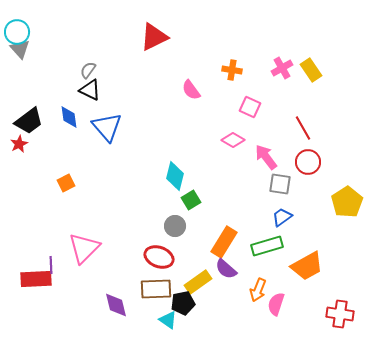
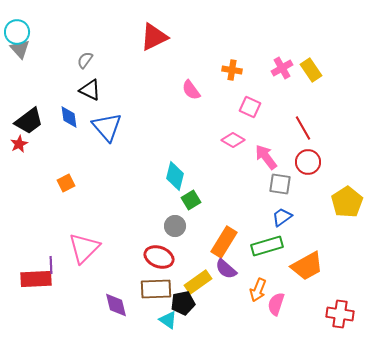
gray semicircle at (88, 70): moved 3 px left, 10 px up
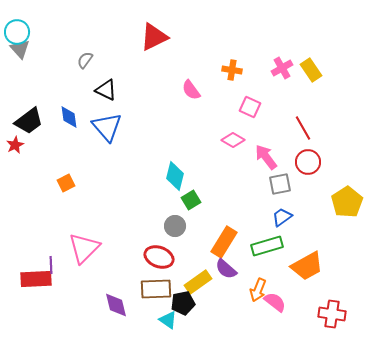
black triangle at (90, 90): moved 16 px right
red star at (19, 144): moved 4 px left, 1 px down
gray square at (280, 184): rotated 20 degrees counterclockwise
pink semicircle at (276, 304): moved 1 px left, 2 px up; rotated 110 degrees clockwise
red cross at (340, 314): moved 8 px left
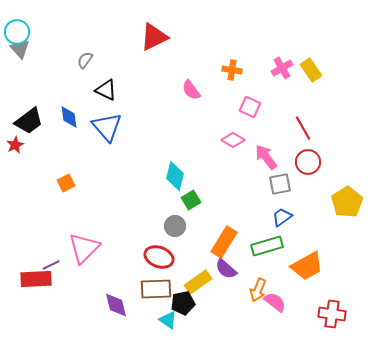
purple line at (51, 265): rotated 66 degrees clockwise
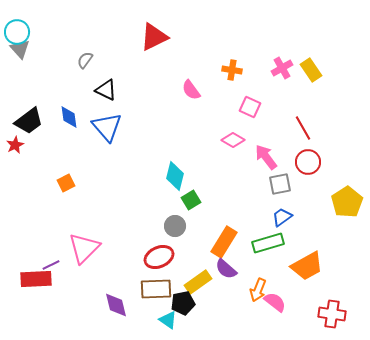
green rectangle at (267, 246): moved 1 px right, 3 px up
red ellipse at (159, 257): rotated 44 degrees counterclockwise
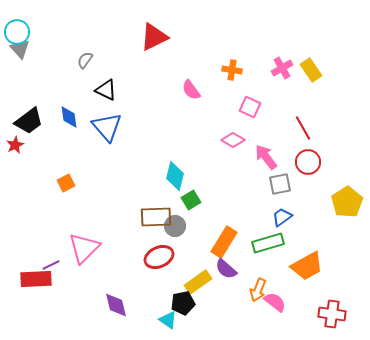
brown rectangle at (156, 289): moved 72 px up
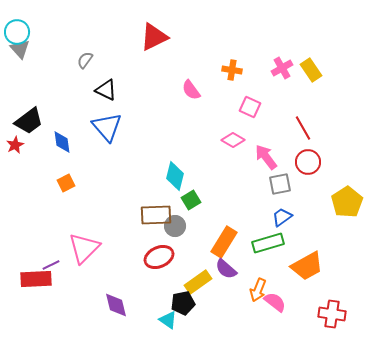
blue diamond at (69, 117): moved 7 px left, 25 px down
brown rectangle at (156, 217): moved 2 px up
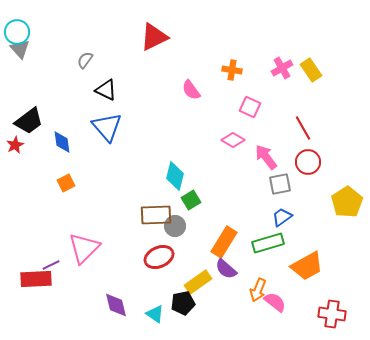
cyan triangle at (168, 320): moved 13 px left, 6 px up
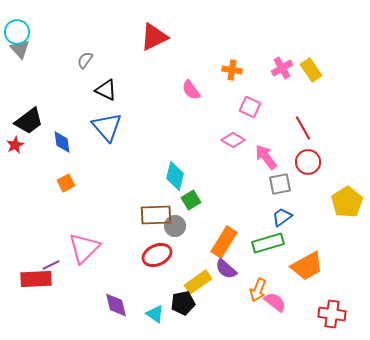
red ellipse at (159, 257): moved 2 px left, 2 px up
